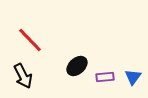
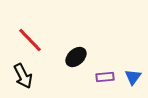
black ellipse: moved 1 px left, 9 px up
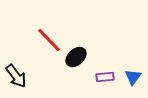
red line: moved 19 px right
black arrow: moved 7 px left; rotated 10 degrees counterclockwise
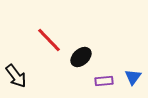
black ellipse: moved 5 px right
purple rectangle: moved 1 px left, 4 px down
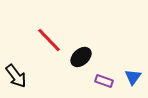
purple rectangle: rotated 24 degrees clockwise
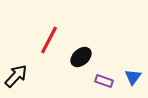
red line: rotated 72 degrees clockwise
black arrow: rotated 100 degrees counterclockwise
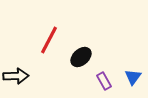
black arrow: rotated 45 degrees clockwise
purple rectangle: rotated 42 degrees clockwise
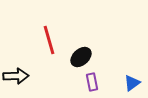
red line: rotated 44 degrees counterclockwise
blue triangle: moved 1 px left, 6 px down; rotated 18 degrees clockwise
purple rectangle: moved 12 px left, 1 px down; rotated 18 degrees clockwise
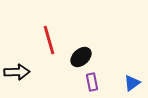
black arrow: moved 1 px right, 4 px up
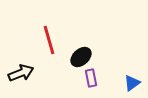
black arrow: moved 4 px right, 1 px down; rotated 20 degrees counterclockwise
purple rectangle: moved 1 px left, 4 px up
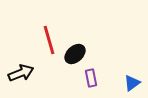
black ellipse: moved 6 px left, 3 px up
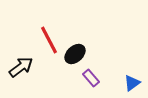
red line: rotated 12 degrees counterclockwise
black arrow: moved 6 px up; rotated 15 degrees counterclockwise
purple rectangle: rotated 30 degrees counterclockwise
